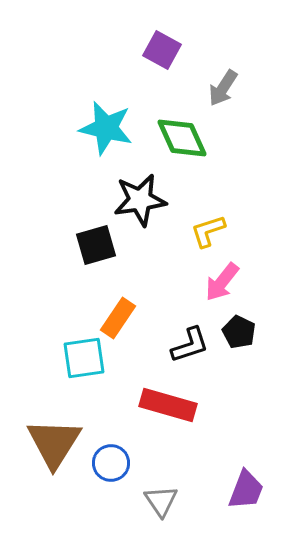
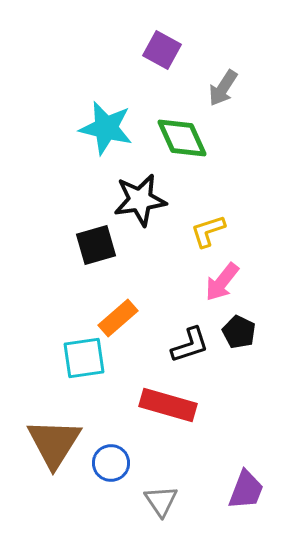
orange rectangle: rotated 15 degrees clockwise
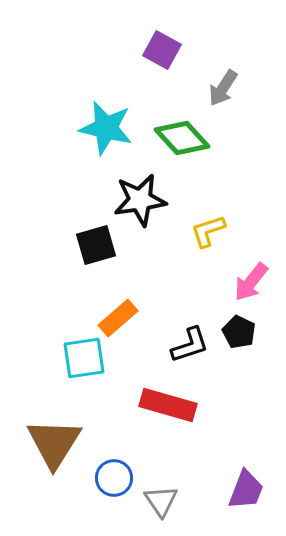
green diamond: rotated 18 degrees counterclockwise
pink arrow: moved 29 px right
blue circle: moved 3 px right, 15 px down
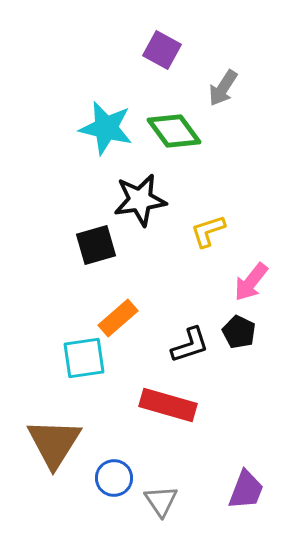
green diamond: moved 8 px left, 7 px up; rotated 6 degrees clockwise
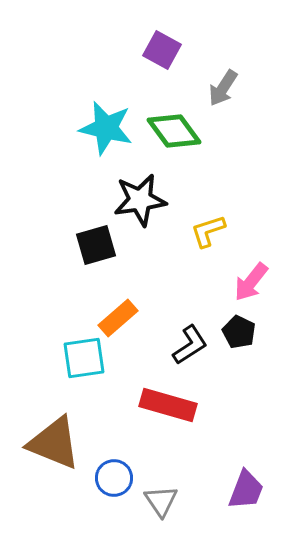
black L-shape: rotated 15 degrees counterclockwise
brown triangle: rotated 40 degrees counterclockwise
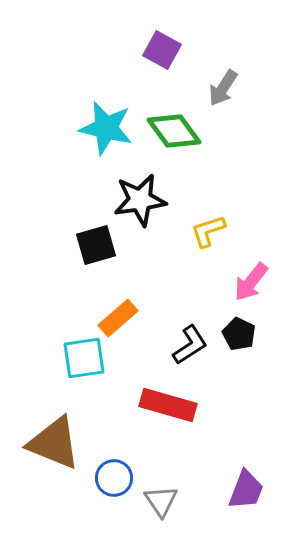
black pentagon: moved 2 px down
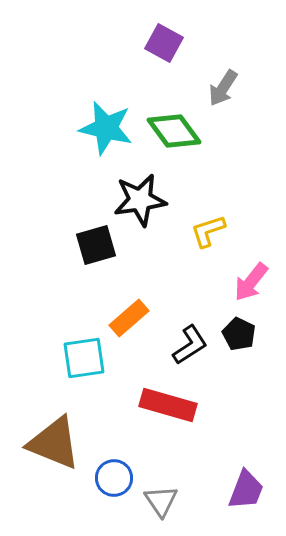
purple square: moved 2 px right, 7 px up
orange rectangle: moved 11 px right
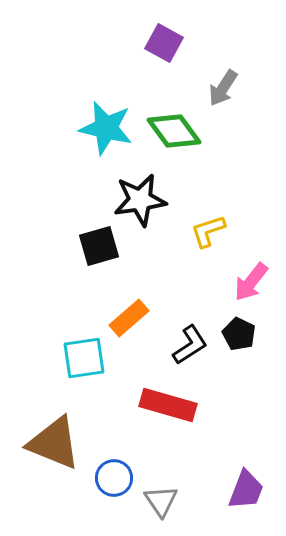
black square: moved 3 px right, 1 px down
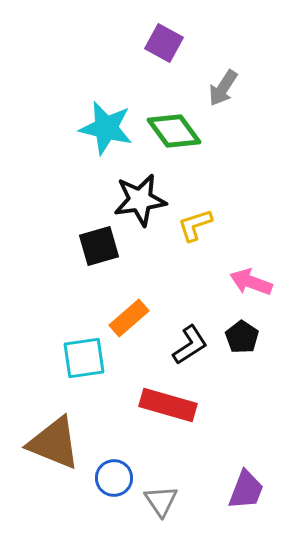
yellow L-shape: moved 13 px left, 6 px up
pink arrow: rotated 72 degrees clockwise
black pentagon: moved 3 px right, 3 px down; rotated 8 degrees clockwise
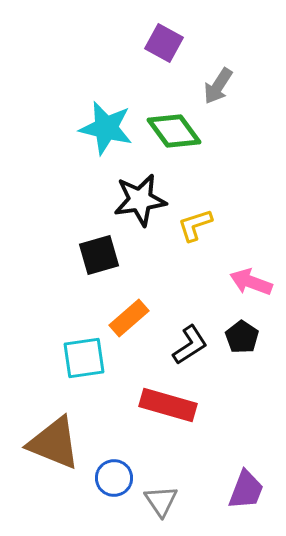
gray arrow: moved 5 px left, 2 px up
black square: moved 9 px down
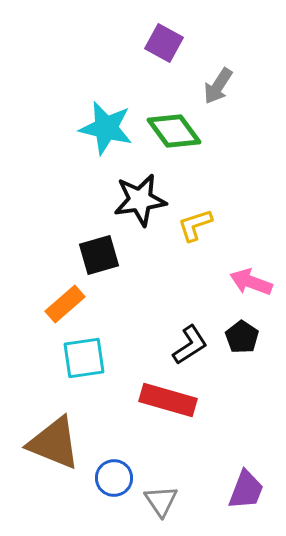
orange rectangle: moved 64 px left, 14 px up
red rectangle: moved 5 px up
